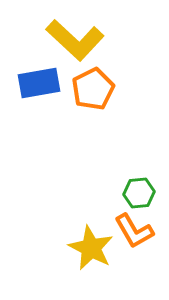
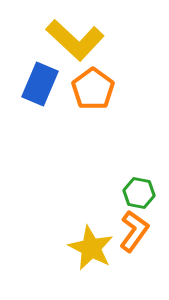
blue rectangle: moved 1 px right, 1 px down; rotated 57 degrees counterclockwise
orange pentagon: rotated 9 degrees counterclockwise
green hexagon: rotated 16 degrees clockwise
orange L-shape: rotated 114 degrees counterclockwise
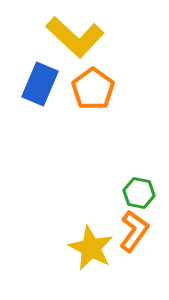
yellow L-shape: moved 3 px up
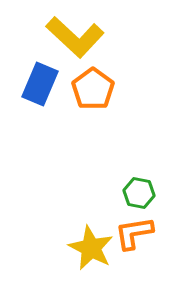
orange L-shape: moved 2 px down; rotated 135 degrees counterclockwise
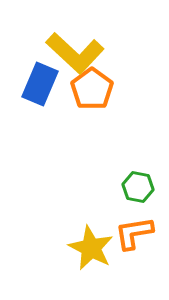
yellow L-shape: moved 16 px down
orange pentagon: moved 1 px left
green hexagon: moved 1 px left, 6 px up
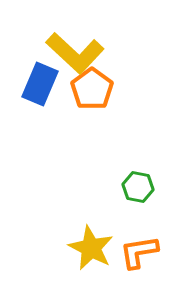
orange L-shape: moved 5 px right, 19 px down
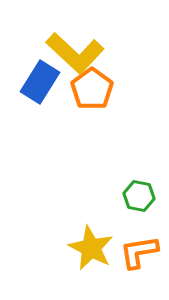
blue rectangle: moved 2 px up; rotated 9 degrees clockwise
green hexagon: moved 1 px right, 9 px down
